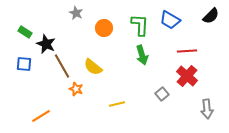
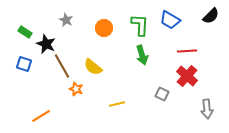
gray star: moved 10 px left, 7 px down
blue square: rotated 14 degrees clockwise
gray square: rotated 24 degrees counterclockwise
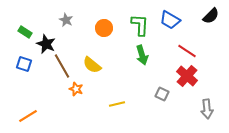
red line: rotated 36 degrees clockwise
yellow semicircle: moved 1 px left, 2 px up
orange line: moved 13 px left
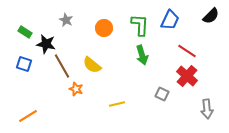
blue trapezoid: rotated 95 degrees counterclockwise
black star: rotated 12 degrees counterclockwise
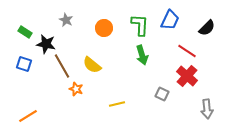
black semicircle: moved 4 px left, 12 px down
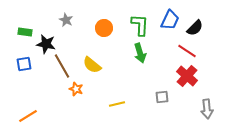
black semicircle: moved 12 px left
green rectangle: rotated 24 degrees counterclockwise
green arrow: moved 2 px left, 2 px up
blue square: rotated 28 degrees counterclockwise
gray square: moved 3 px down; rotated 32 degrees counterclockwise
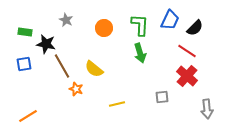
yellow semicircle: moved 2 px right, 4 px down
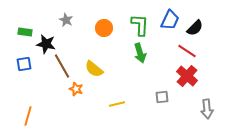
orange line: rotated 42 degrees counterclockwise
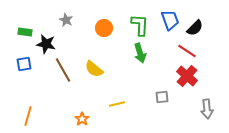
blue trapezoid: rotated 45 degrees counterclockwise
brown line: moved 1 px right, 4 px down
orange star: moved 6 px right, 30 px down; rotated 16 degrees clockwise
